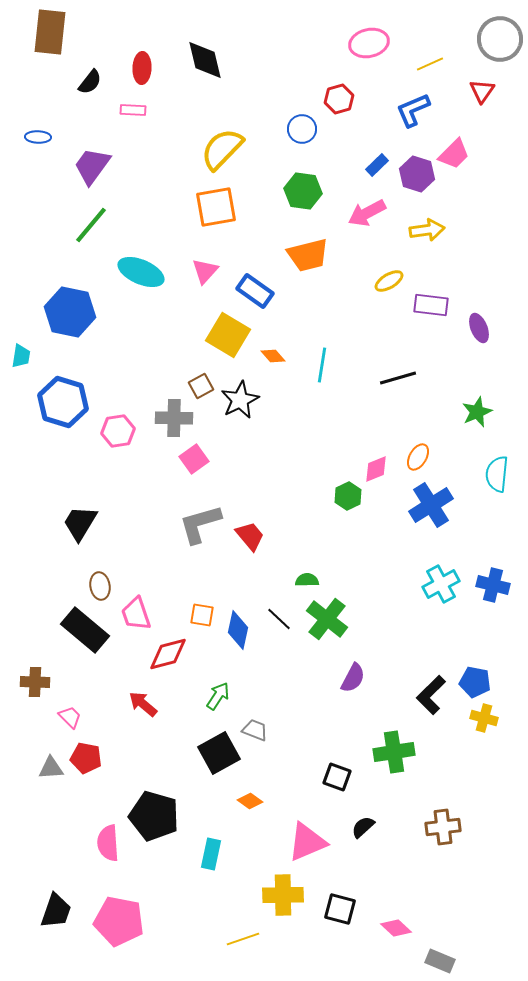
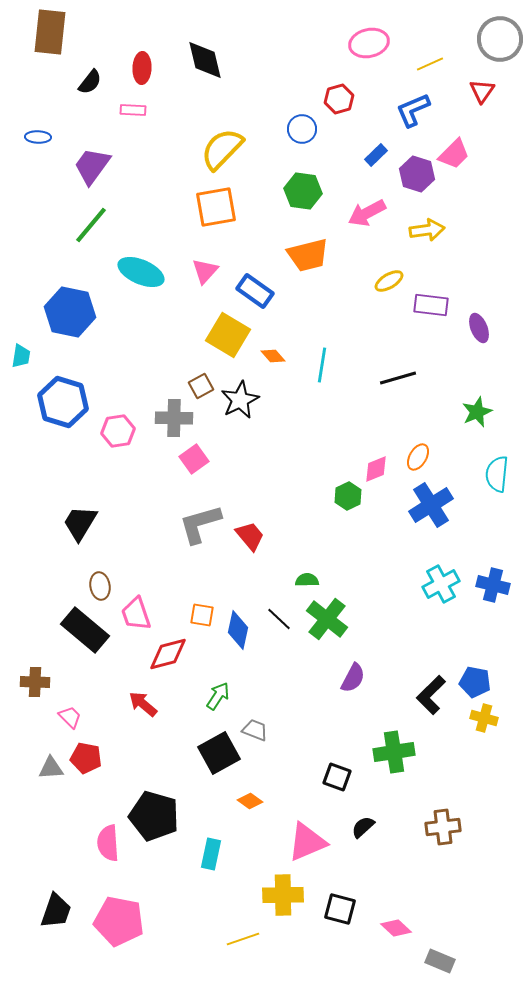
blue rectangle at (377, 165): moved 1 px left, 10 px up
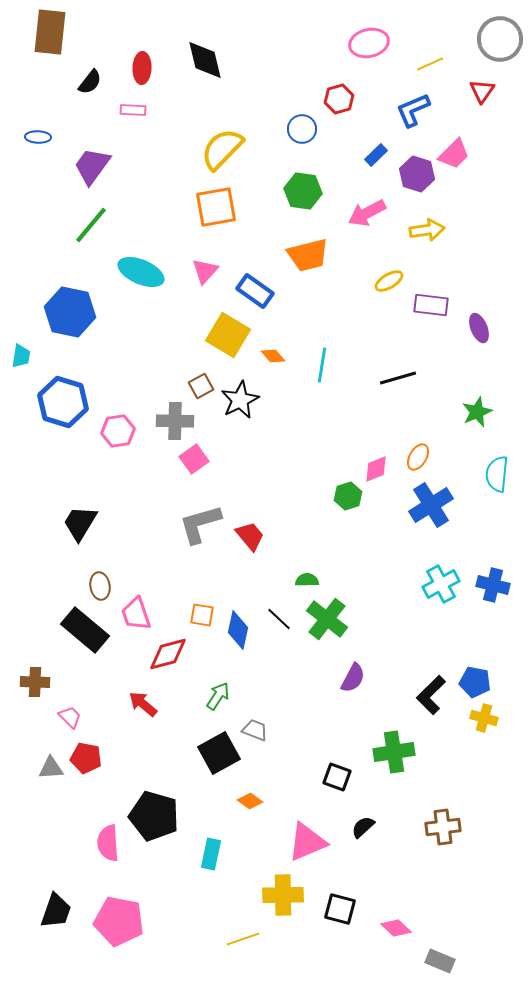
gray cross at (174, 418): moved 1 px right, 3 px down
green hexagon at (348, 496): rotated 8 degrees clockwise
